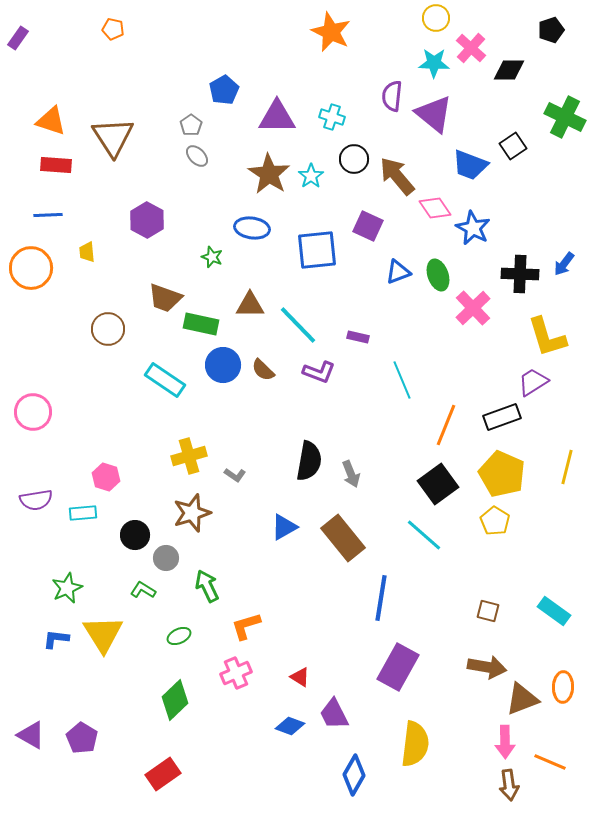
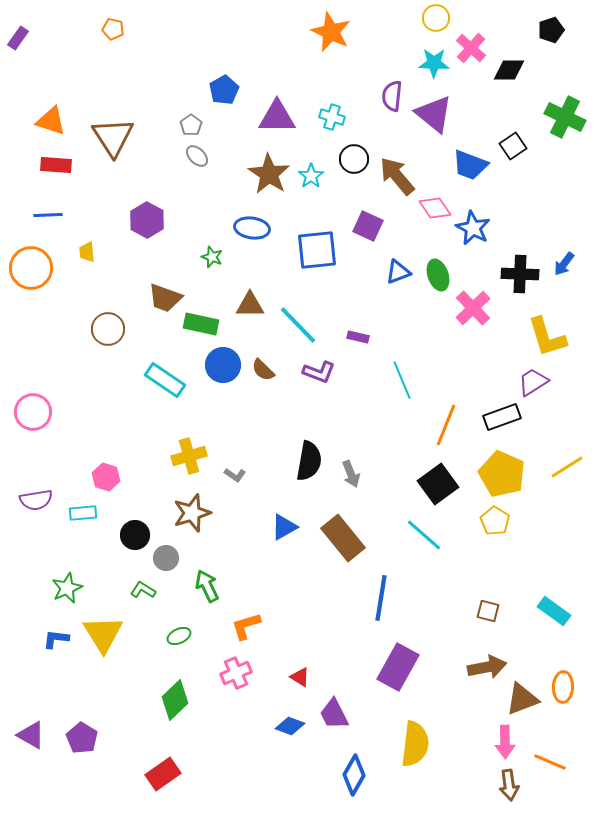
yellow line at (567, 467): rotated 44 degrees clockwise
brown arrow at (487, 667): rotated 21 degrees counterclockwise
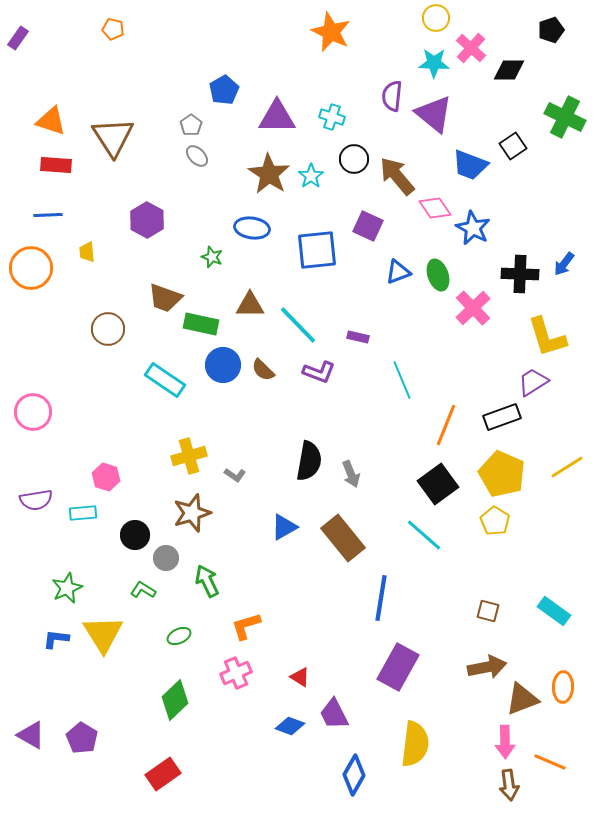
green arrow at (207, 586): moved 5 px up
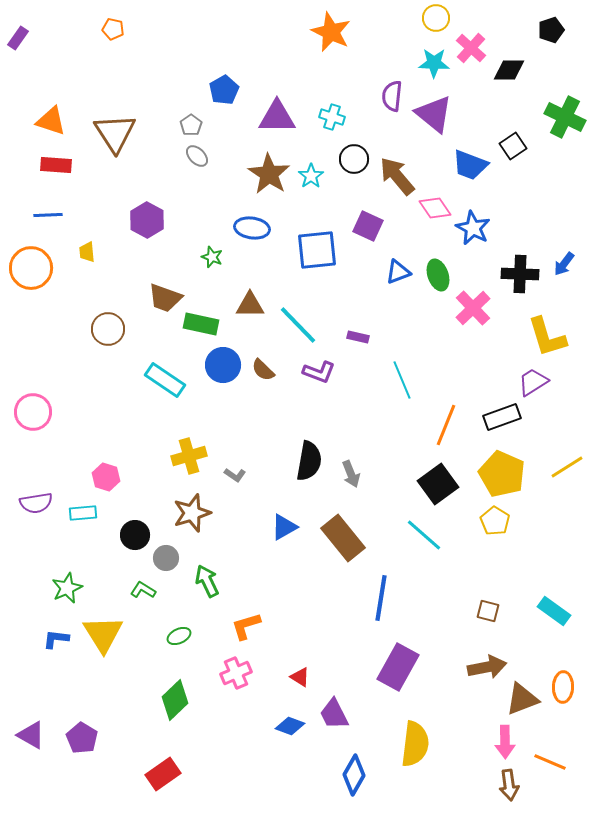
brown triangle at (113, 137): moved 2 px right, 4 px up
purple semicircle at (36, 500): moved 3 px down
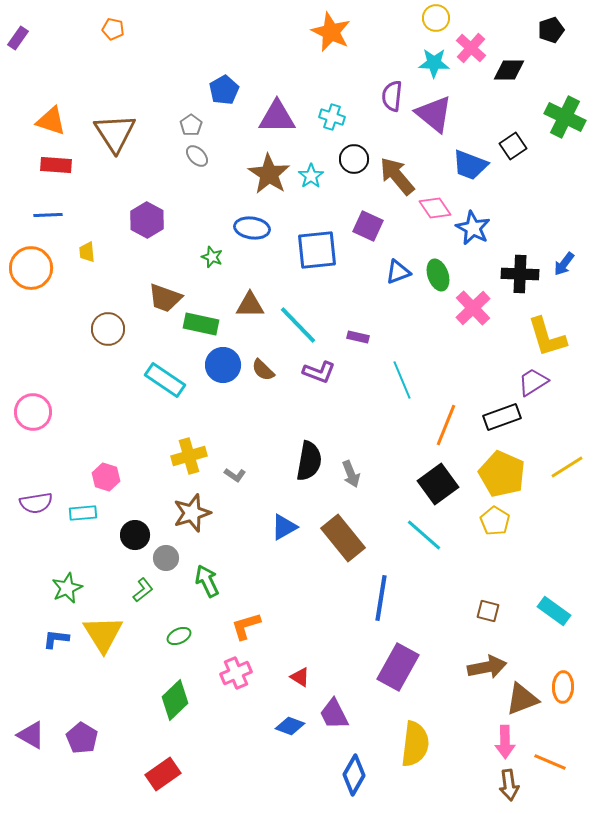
green L-shape at (143, 590): rotated 110 degrees clockwise
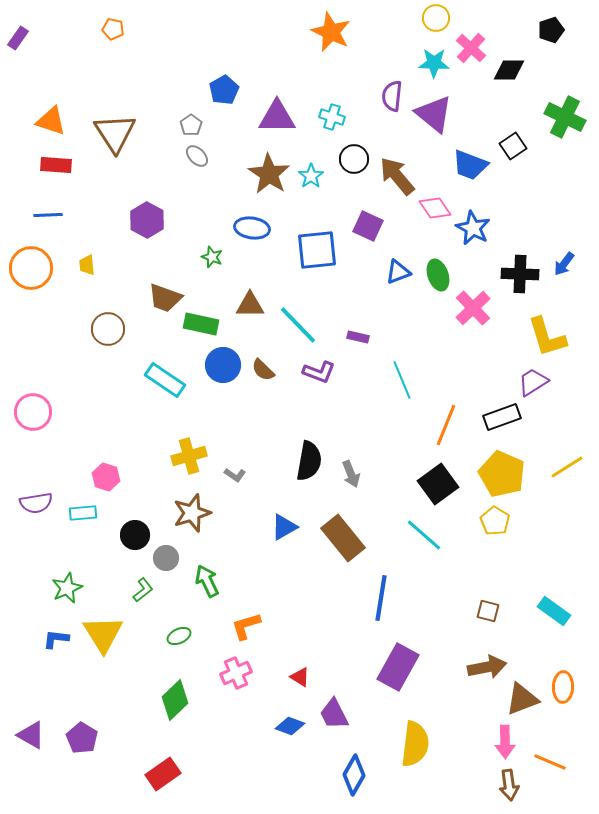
yellow trapezoid at (87, 252): moved 13 px down
